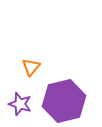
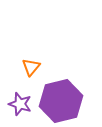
purple hexagon: moved 3 px left
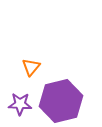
purple star: rotated 15 degrees counterclockwise
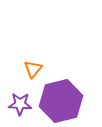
orange triangle: moved 2 px right, 2 px down
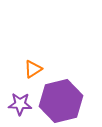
orange triangle: rotated 18 degrees clockwise
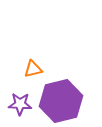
orange triangle: rotated 18 degrees clockwise
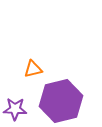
purple star: moved 5 px left, 5 px down
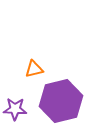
orange triangle: moved 1 px right
